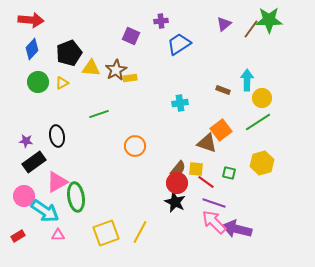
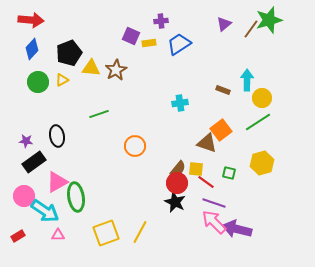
green star at (269, 20): rotated 16 degrees counterclockwise
yellow rectangle at (130, 78): moved 19 px right, 35 px up
yellow triangle at (62, 83): moved 3 px up
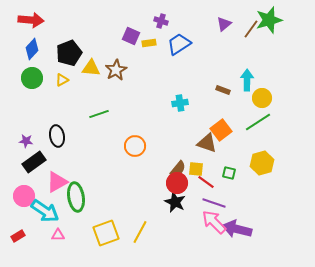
purple cross at (161, 21): rotated 24 degrees clockwise
green circle at (38, 82): moved 6 px left, 4 px up
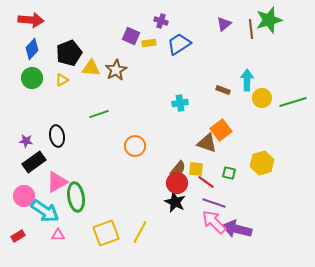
brown line at (251, 29): rotated 42 degrees counterclockwise
green line at (258, 122): moved 35 px right, 20 px up; rotated 16 degrees clockwise
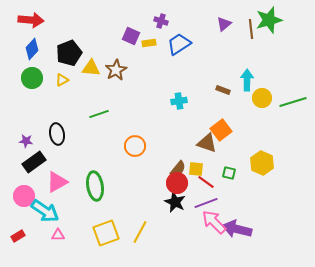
cyan cross at (180, 103): moved 1 px left, 2 px up
black ellipse at (57, 136): moved 2 px up
yellow hexagon at (262, 163): rotated 20 degrees counterclockwise
green ellipse at (76, 197): moved 19 px right, 11 px up
purple line at (214, 203): moved 8 px left; rotated 40 degrees counterclockwise
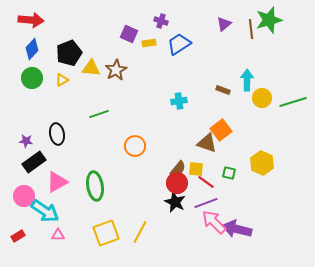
purple square at (131, 36): moved 2 px left, 2 px up
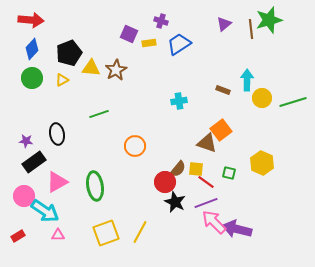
red circle at (177, 183): moved 12 px left, 1 px up
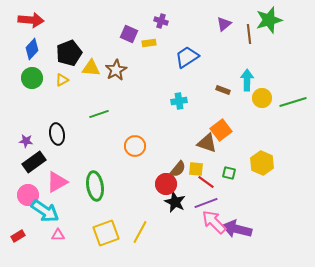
brown line at (251, 29): moved 2 px left, 5 px down
blue trapezoid at (179, 44): moved 8 px right, 13 px down
red circle at (165, 182): moved 1 px right, 2 px down
pink circle at (24, 196): moved 4 px right, 1 px up
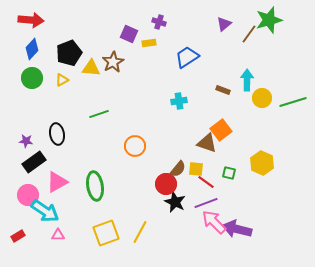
purple cross at (161, 21): moved 2 px left, 1 px down
brown line at (249, 34): rotated 42 degrees clockwise
brown star at (116, 70): moved 3 px left, 8 px up
